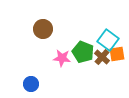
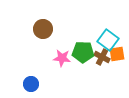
green pentagon: rotated 20 degrees counterclockwise
brown cross: rotated 14 degrees counterclockwise
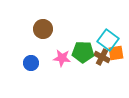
orange square: moved 1 px left, 1 px up
blue circle: moved 21 px up
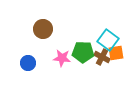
blue circle: moved 3 px left
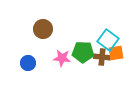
brown cross: rotated 21 degrees counterclockwise
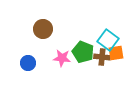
green pentagon: rotated 20 degrees clockwise
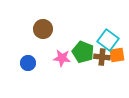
orange square: moved 1 px right, 2 px down
